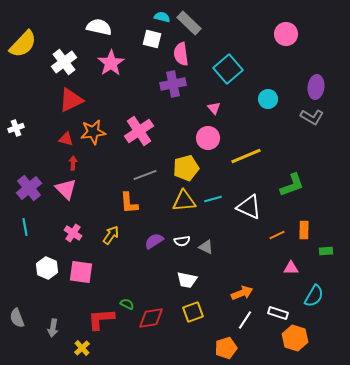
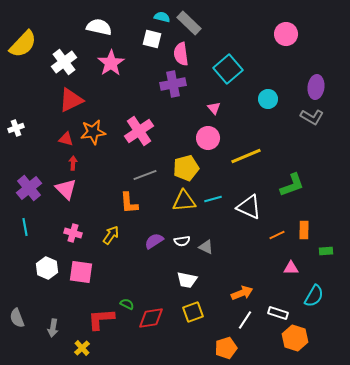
pink cross at (73, 233): rotated 18 degrees counterclockwise
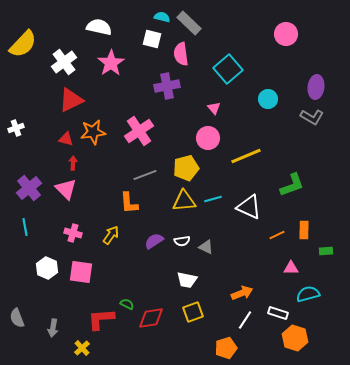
purple cross at (173, 84): moved 6 px left, 2 px down
cyan semicircle at (314, 296): moved 6 px left, 2 px up; rotated 135 degrees counterclockwise
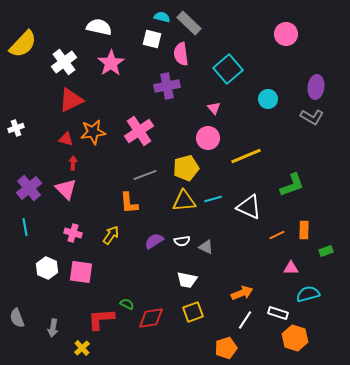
green rectangle at (326, 251): rotated 16 degrees counterclockwise
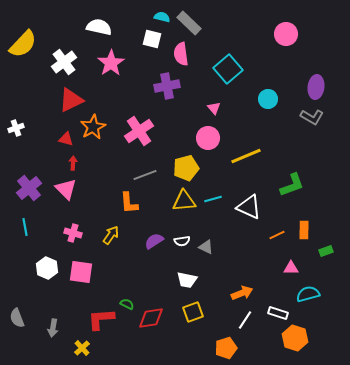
orange star at (93, 132): moved 5 px up; rotated 20 degrees counterclockwise
